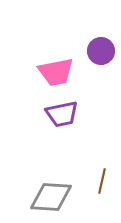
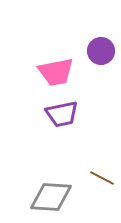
brown line: moved 3 px up; rotated 75 degrees counterclockwise
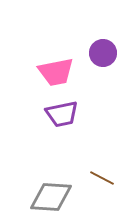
purple circle: moved 2 px right, 2 px down
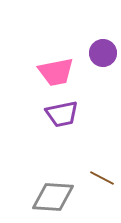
gray diamond: moved 2 px right
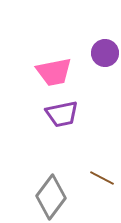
purple circle: moved 2 px right
pink trapezoid: moved 2 px left
gray diamond: moved 2 px left; rotated 57 degrees counterclockwise
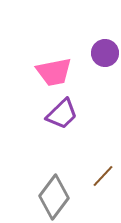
purple trapezoid: rotated 32 degrees counterclockwise
brown line: moved 1 px right, 2 px up; rotated 75 degrees counterclockwise
gray diamond: moved 3 px right
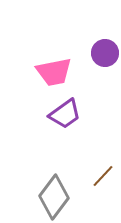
purple trapezoid: moved 3 px right; rotated 8 degrees clockwise
